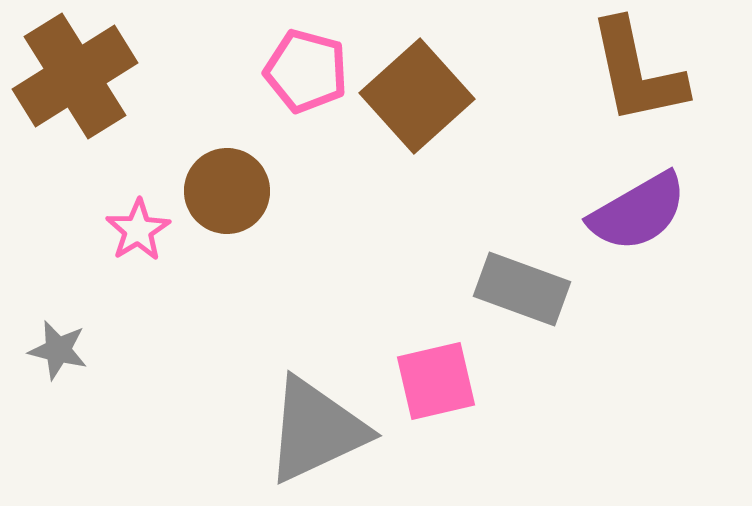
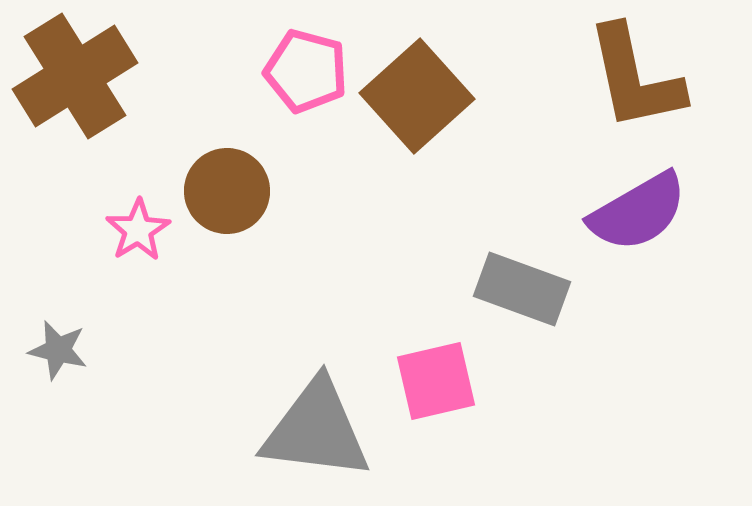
brown L-shape: moved 2 px left, 6 px down
gray triangle: rotated 32 degrees clockwise
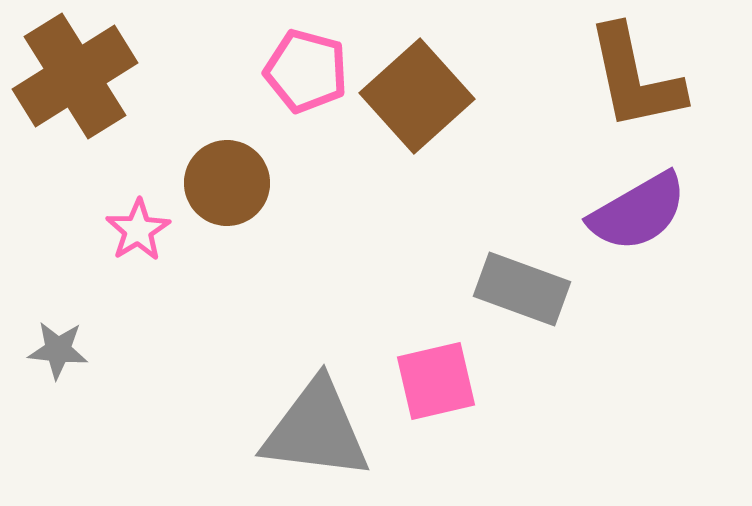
brown circle: moved 8 px up
gray star: rotated 8 degrees counterclockwise
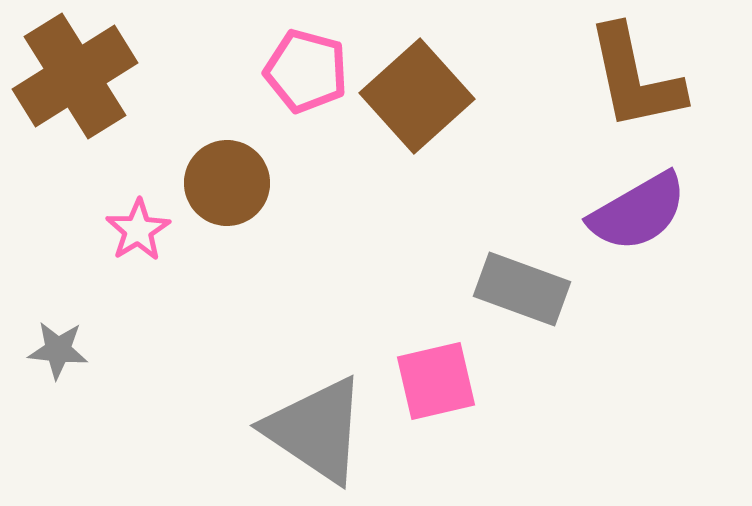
gray triangle: rotated 27 degrees clockwise
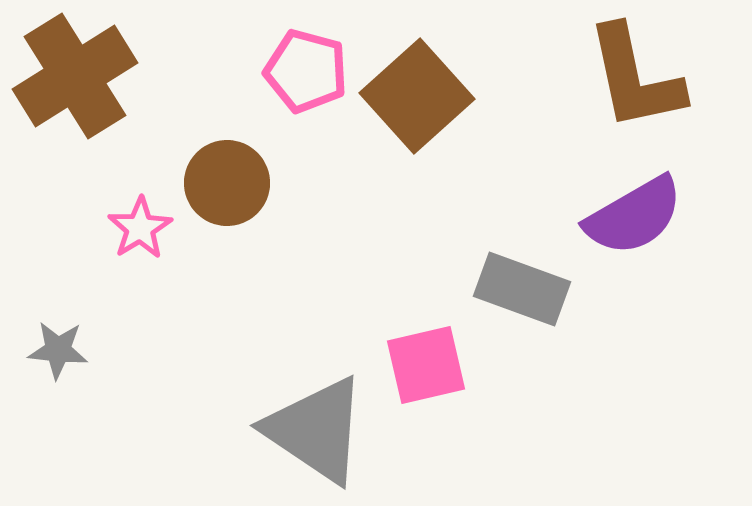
purple semicircle: moved 4 px left, 4 px down
pink star: moved 2 px right, 2 px up
pink square: moved 10 px left, 16 px up
